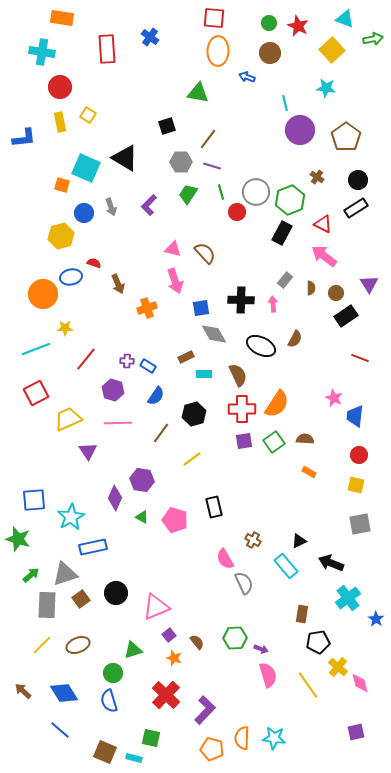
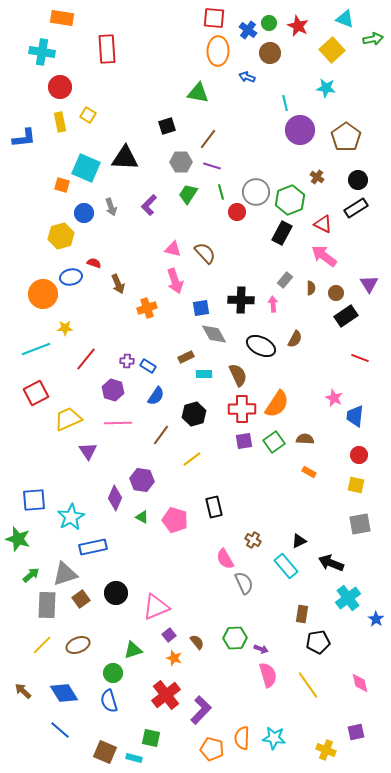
blue cross at (150, 37): moved 98 px right, 7 px up
black triangle at (125, 158): rotated 28 degrees counterclockwise
brown line at (161, 433): moved 2 px down
yellow cross at (338, 667): moved 12 px left, 83 px down; rotated 18 degrees counterclockwise
red cross at (166, 695): rotated 8 degrees clockwise
purple L-shape at (205, 710): moved 4 px left
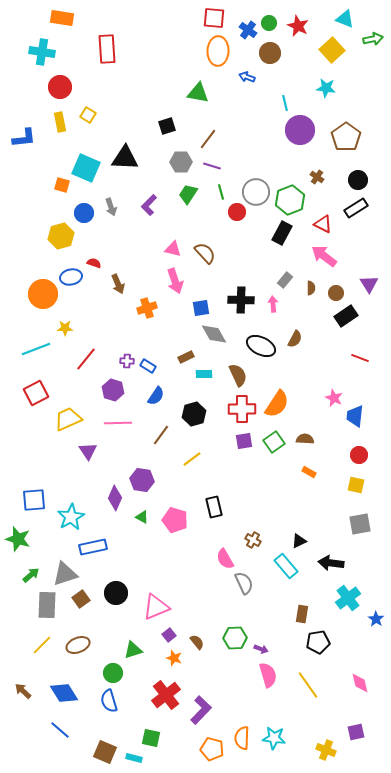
black arrow at (331, 563): rotated 15 degrees counterclockwise
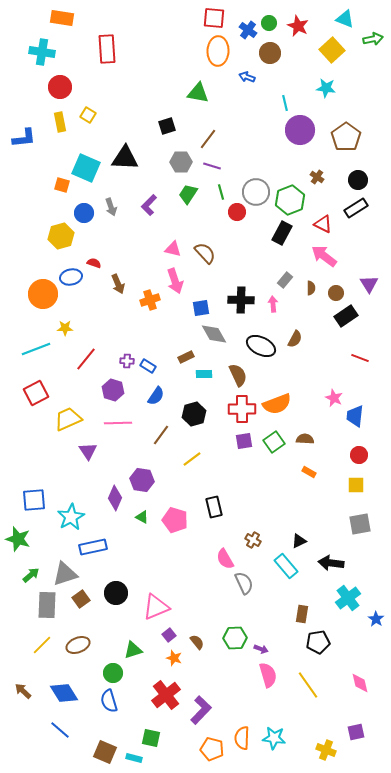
orange cross at (147, 308): moved 3 px right, 8 px up
orange semicircle at (277, 404): rotated 36 degrees clockwise
yellow square at (356, 485): rotated 12 degrees counterclockwise
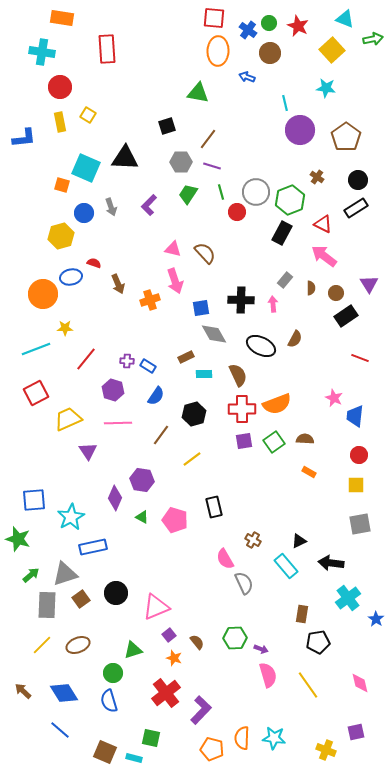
red cross at (166, 695): moved 2 px up
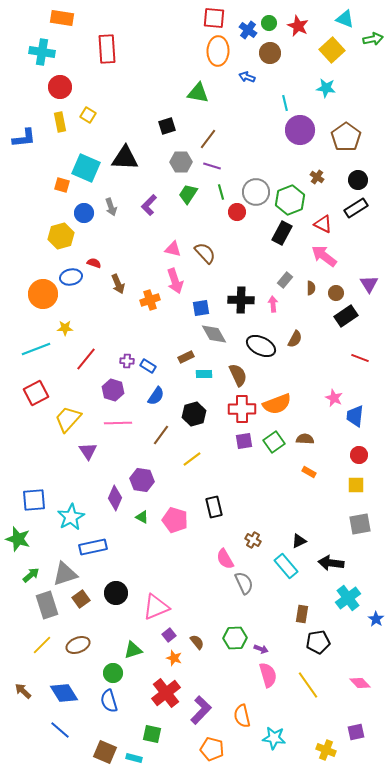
yellow trapezoid at (68, 419): rotated 24 degrees counterclockwise
gray rectangle at (47, 605): rotated 20 degrees counterclockwise
pink diamond at (360, 683): rotated 30 degrees counterclockwise
green square at (151, 738): moved 1 px right, 4 px up
orange semicircle at (242, 738): moved 22 px up; rotated 15 degrees counterclockwise
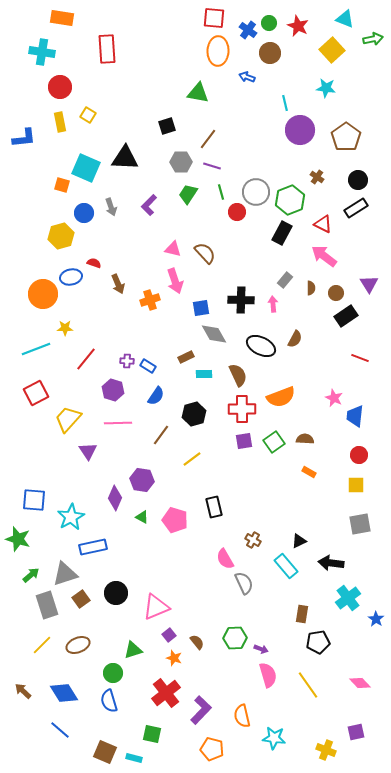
orange semicircle at (277, 404): moved 4 px right, 7 px up
blue square at (34, 500): rotated 10 degrees clockwise
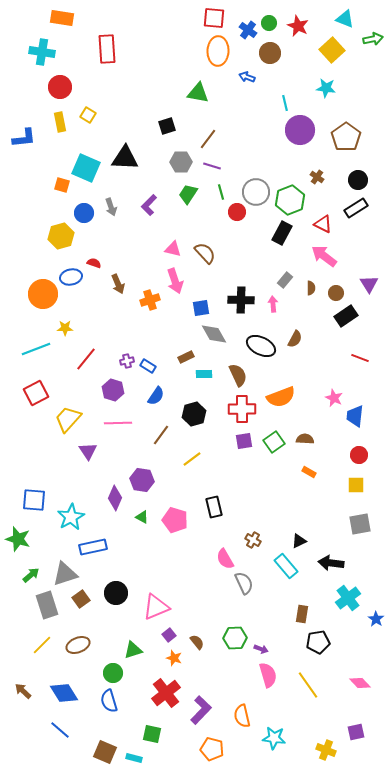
purple cross at (127, 361): rotated 16 degrees counterclockwise
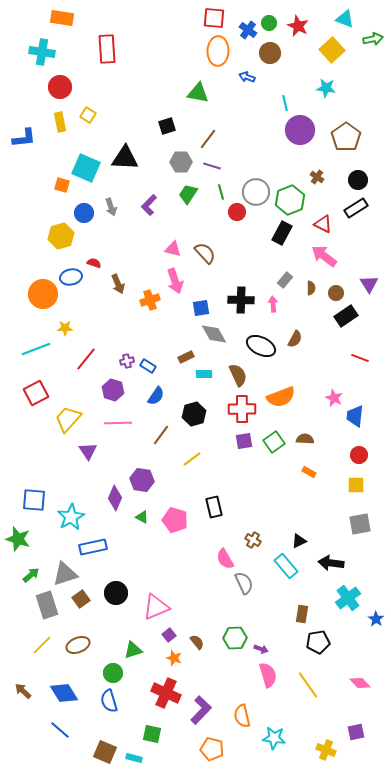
red cross at (166, 693): rotated 28 degrees counterclockwise
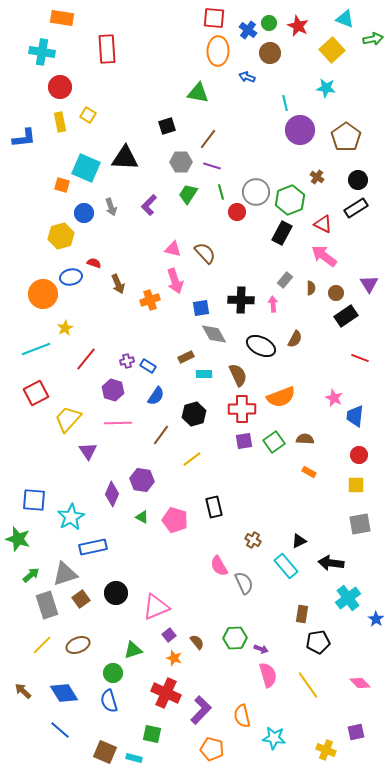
yellow star at (65, 328): rotated 28 degrees counterclockwise
purple diamond at (115, 498): moved 3 px left, 4 px up
pink semicircle at (225, 559): moved 6 px left, 7 px down
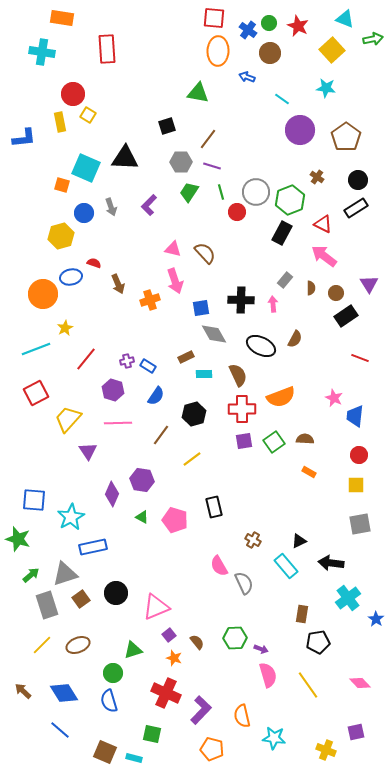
red circle at (60, 87): moved 13 px right, 7 px down
cyan line at (285, 103): moved 3 px left, 4 px up; rotated 42 degrees counterclockwise
green trapezoid at (188, 194): moved 1 px right, 2 px up
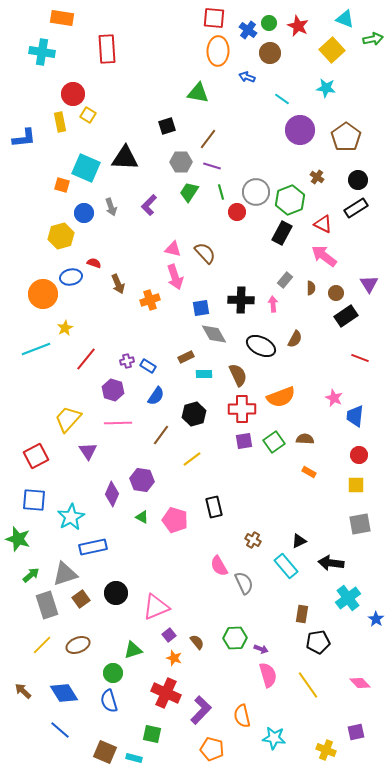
pink arrow at (175, 281): moved 4 px up
red square at (36, 393): moved 63 px down
